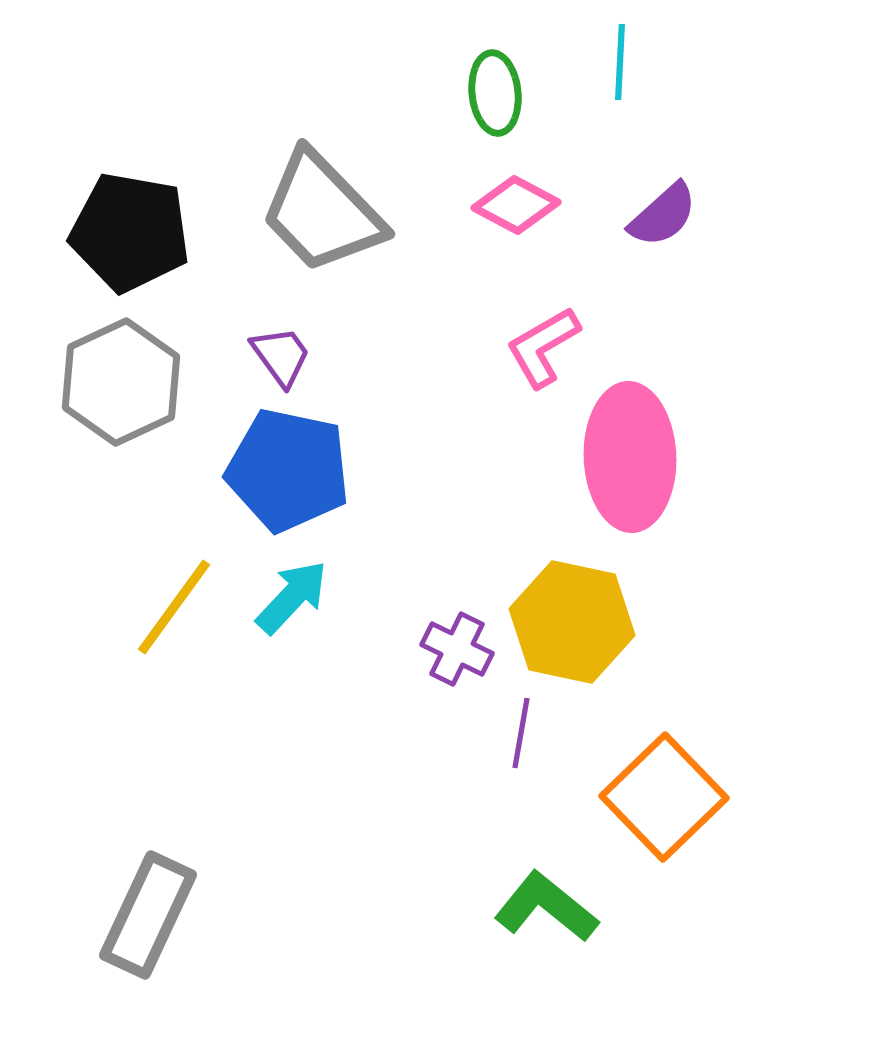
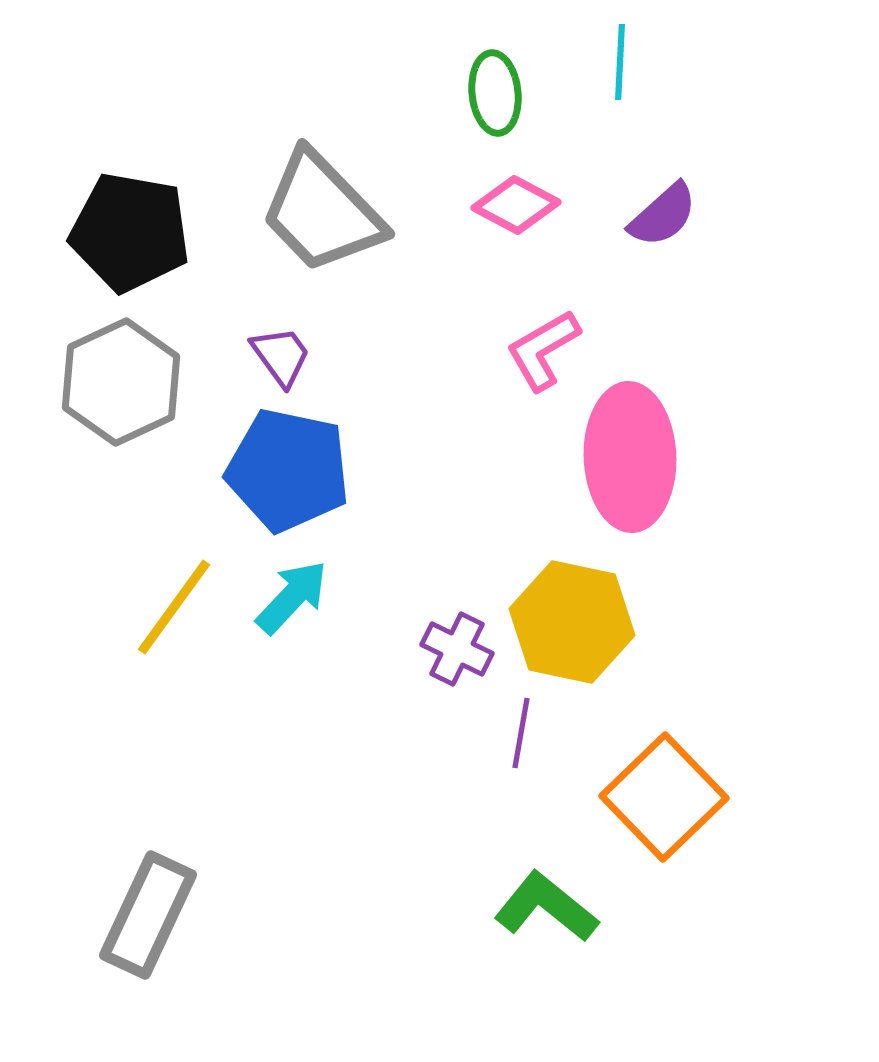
pink L-shape: moved 3 px down
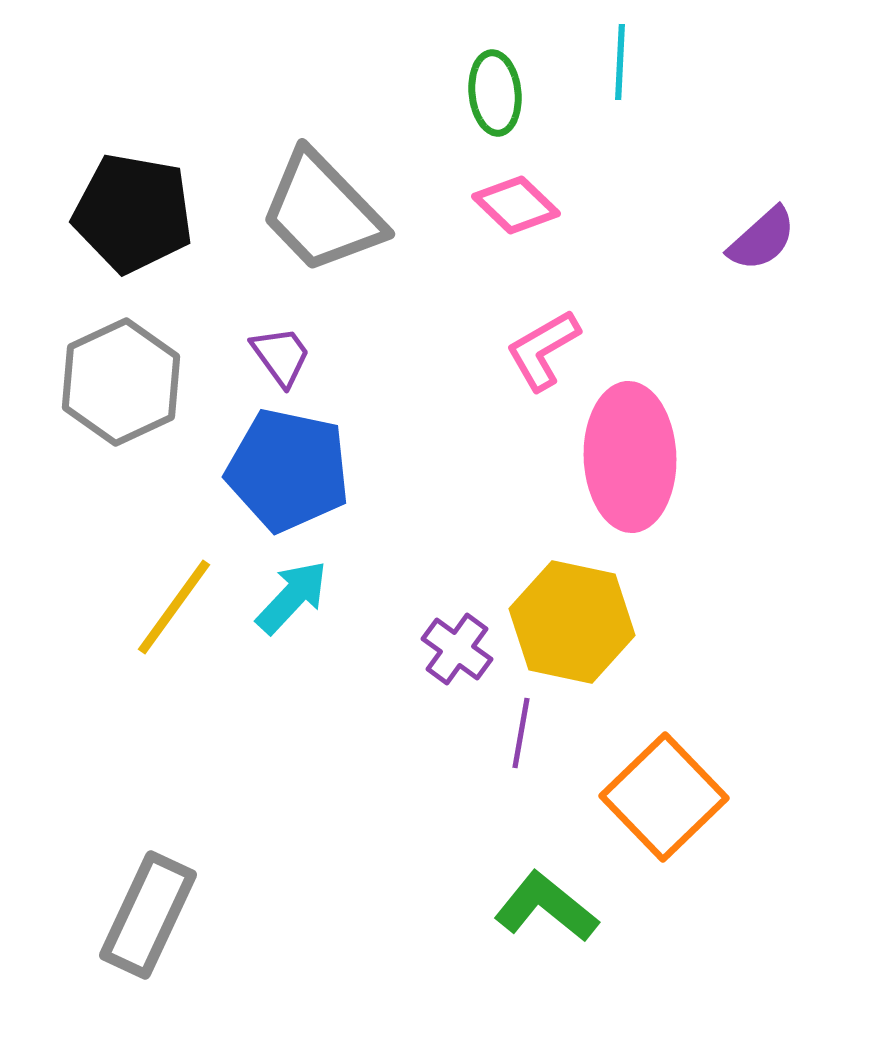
pink diamond: rotated 16 degrees clockwise
purple semicircle: moved 99 px right, 24 px down
black pentagon: moved 3 px right, 19 px up
purple cross: rotated 10 degrees clockwise
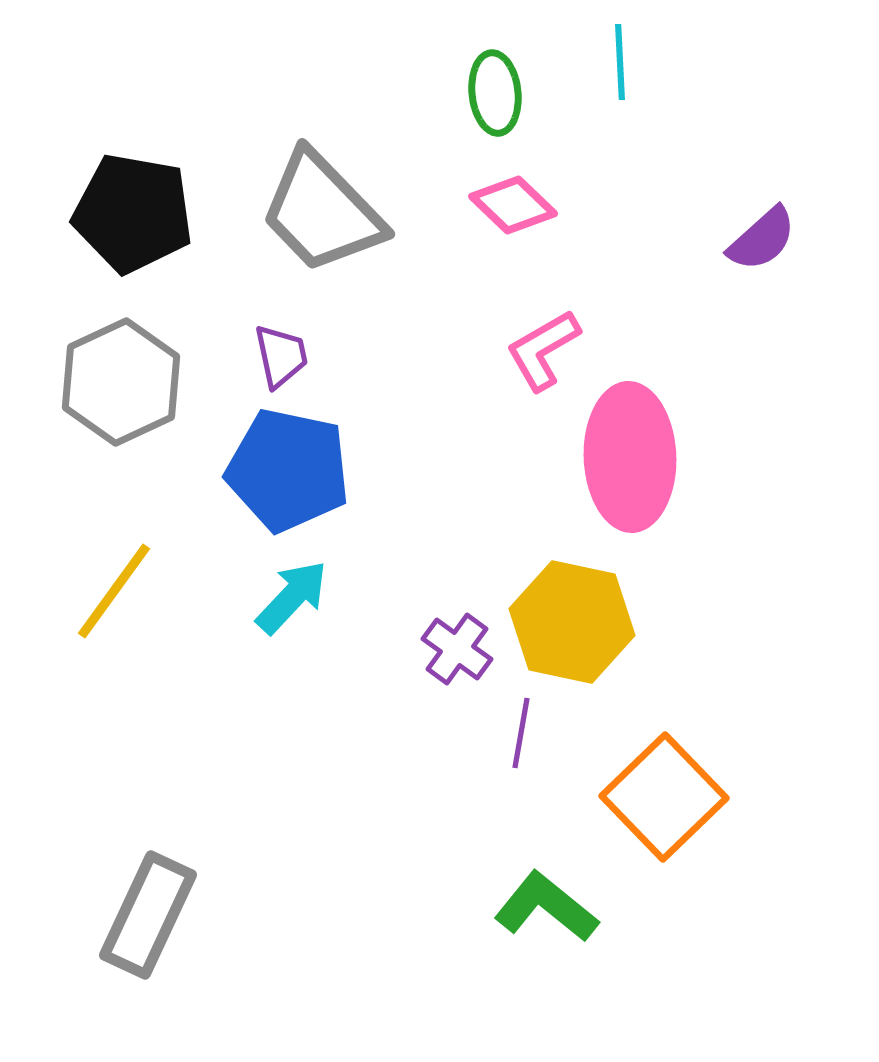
cyan line: rotated 6 degrees counterclockwise
pink diamond: moved 3 px left
purple trapezoid: rotated 24 degrees clockwise
yellow line: moved 60 px left, 16 px up
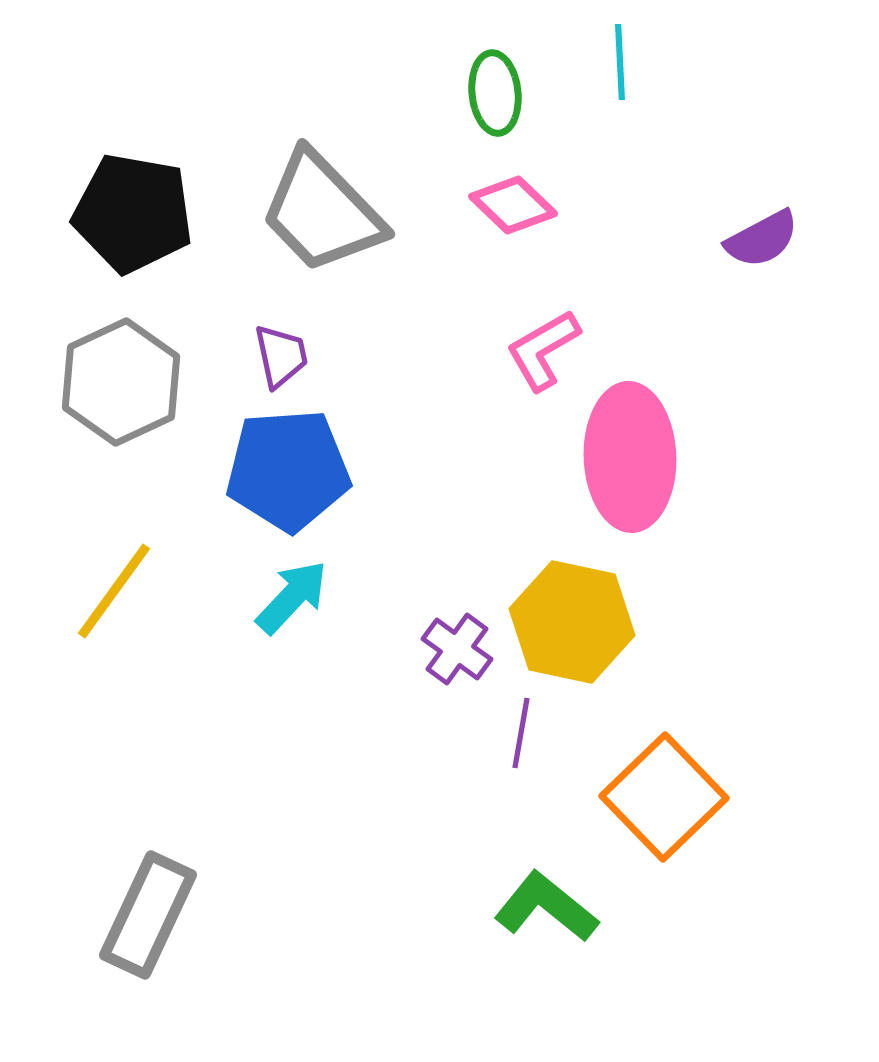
purple semicircle: rotated 14 degrees clockwise
blue pentagon: rotated 16 degrees counterclockwise
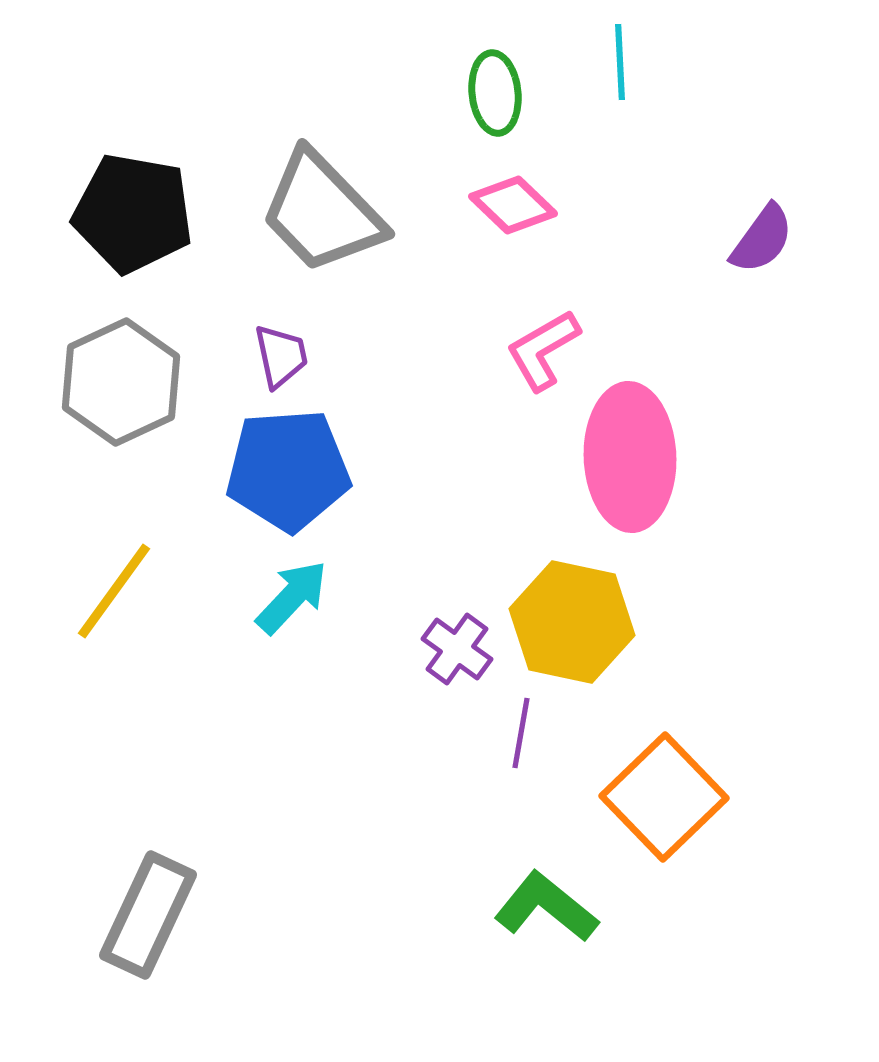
purple semicircle: rotated 26 degrees counterclockwise
